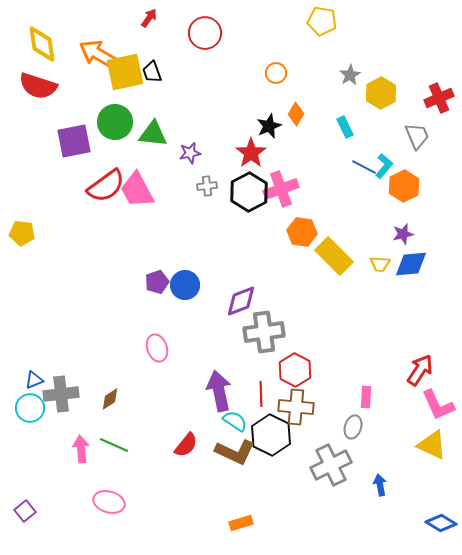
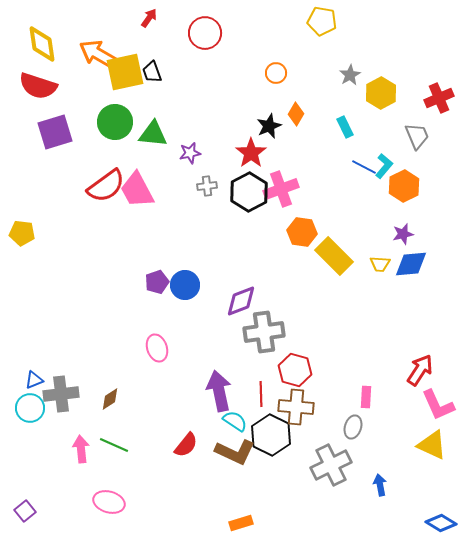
purple square at (74, 141): moved 19 px left, 9 px up; rotated 6 degrees counterclockwise
red hexagon at (295, 370): rotated 12 degrees counterclockwise
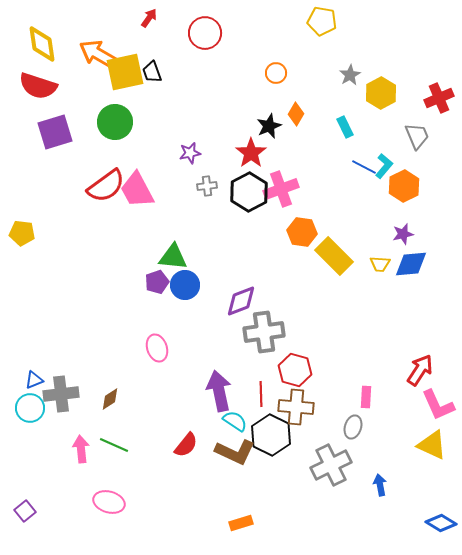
green triangle at (153, 134): moved 20 px right, 123 px down
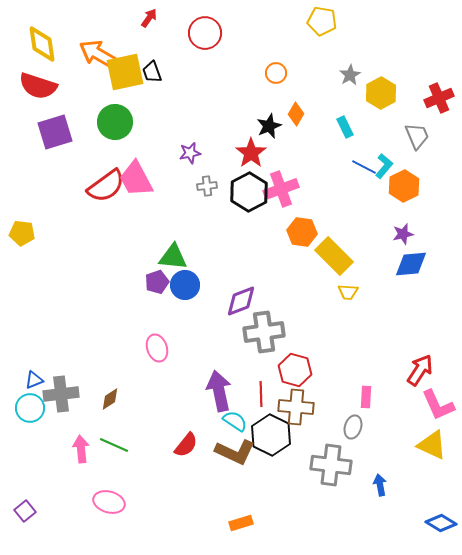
pink trapezoid at (137, 190): moved 1 px left, 11 px up
yellow trapezoid at (380, 264): moved 32 px left, 28 px down
gray cross at (331, 465): rotated 33 degrees clockwise
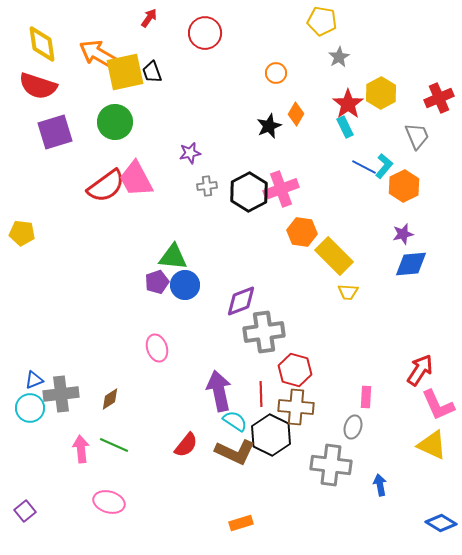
gray star at (350, 75): moved 11 px left, 18 px up
red star at (251, 153): moved 97 px right, 49 px up
